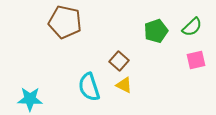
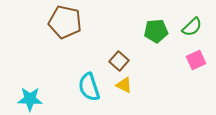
green pentagon: rotated 15 degrees clockwise
pink square: rotated 12 degrees counterclockwise
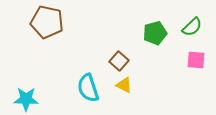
brown pentagon: moved 18 px left
green pentagon: moved 1 px left, 2 px down; rotated 10 degrees counterclockwise
pink square: rotated 30 degrees clockwise
cyan semicircle: moved 1 px left, 1 px down
cyan star: moved 4 px left
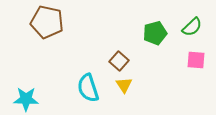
yellow triangle: rotated 30 degrees clockwise
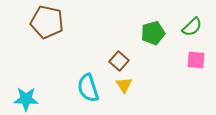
green pentagon: moved 2 px left
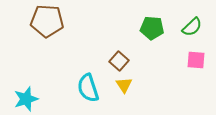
brown pentagon: moved 1 px up; rotated 8 degrees counterclockwise
green pentagon: moved 1 px left, 5 px up; rotated 20 degrees clockwise
cyan star: rotated 20 degrees counterclockwise
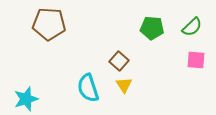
brown pentagon: moved 2 px right, 3 px down
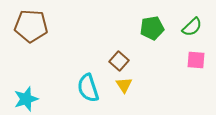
brown pentagon: moved 18 px left, 2 px down
green pentagon: rotated 15 degrees counterclockwise
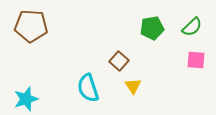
yellow triangle: moved 9 px right, 1 px down
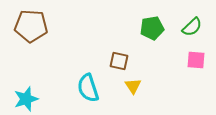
brown square: rotated 30 degrees counterclockwise
